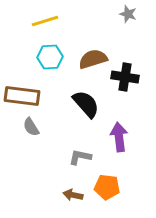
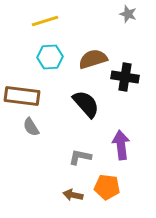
purple arrow: moved 2 px right, 8 px down
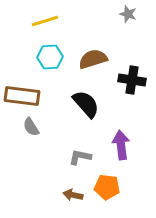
black cross: moved 7 px right, 3 px down
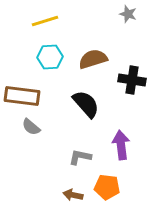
gray semicircle: rotated 18 degrees counterclockwise
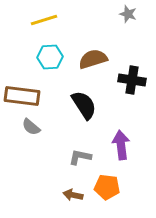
yellow line: moved 1 px left, 1 px up
black semicircle: moved 2 px left, 1 px down; rotated 8 degrees clockwise
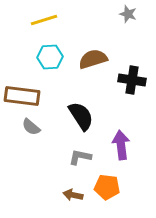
black semicircle: moved 3 px left, 11 px down
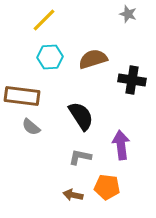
yellow line: rotated 28 degrees counterclockwise
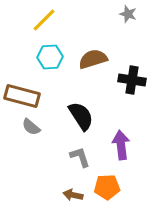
brown rectangle: rotated 8 degrees clockwise
gray L-shape: rotated 60 degrees clockwise
orange pentagon: rotated 10 degrees counterclockwise
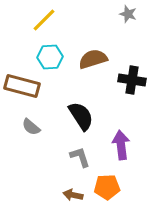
brown rectangle: moved 10 px up
